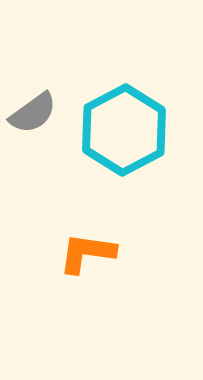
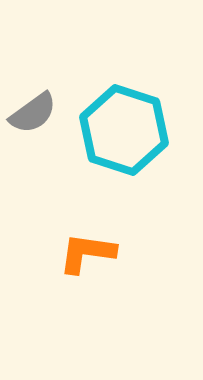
cyan hexagon: rotated 14 degrees counterclockwise
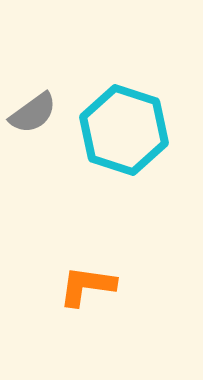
orange L-shape: moved 33 px down
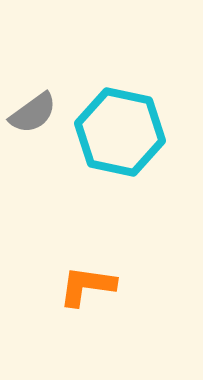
cyan hexagon: moved 4 px left, 2 px down; rotated 6 degrees counterclockwise
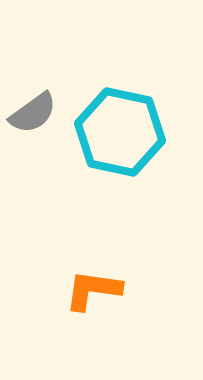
orange L-shape: moved 6 px right, 4 px down
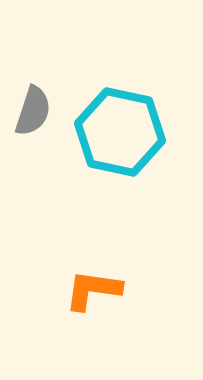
gray semicircle: moved 2 px up; rotated 36 degrees counterclockwise
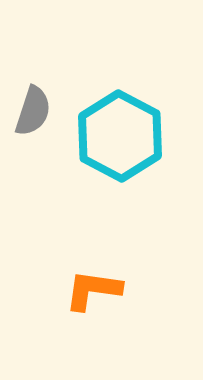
cyan hexagon: moved 4 px down; rotated 16 degrees clockwise
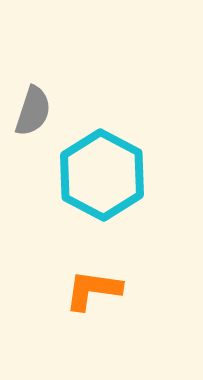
cyan hexagon: moved 18 px left, 39 px down
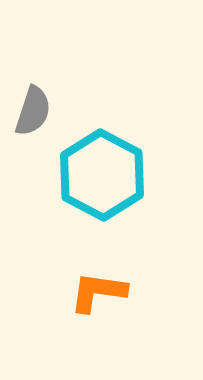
orange L-shape: moved 5 px right, 2 px down
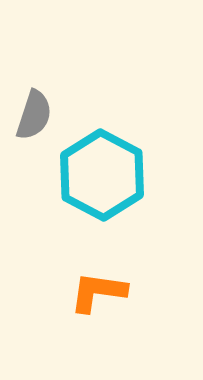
gray semicircle: moved 1 px right, 4 px down
